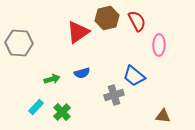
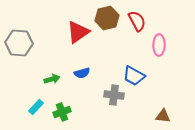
blue trapezoid: rotated 10 degrees counterclockwise
gray cross: rotated 24 degrees clockwise
green cross: rotated 24 degrees clockwise
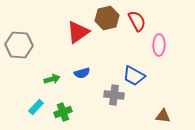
gray hexagon: moved 2 px down
green cross: moved 1 px right
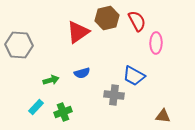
pink ellipse: moved 3 px left, 2 px up
green arrow: moved 1 px left, 1 px down
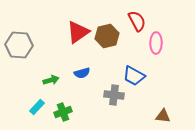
brown hexagon: moved 18 px down
cyan rectangle: moved 1 px right
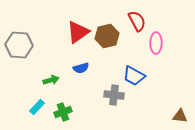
blue semicircle: moved 1 px left, 5 px up
brown triangle: moved 17 px right
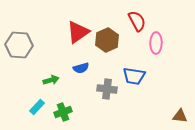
brown hexagon: moved 4 px down; rotated 10 degrees counterclockwise
blue trapezoid: rotated 20 degrees counterclockwise
gray cross: moved 7 px left, 6 px up
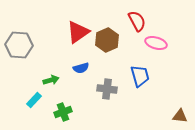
pink ellipse: rotated 75 degrees counterclockwise
blue trapezoid: moved 6 px right; rotated 115 degrees counterclockwise
cyan rectangle: moved 3 px left, 7 px up
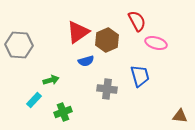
blue semicircle: moved 5 px right, 7 px up
